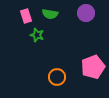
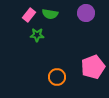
pink rectangle: moved 3 px right, 1 px up; rotated 56 degrees clockwise
green star: rotated 16 degrees counterclockwise
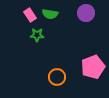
pink rectangle: moved 1 px right; rotated 72 degrees counterclockwise
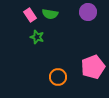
purple circle: moved 2 px right, 1 px up
green star: moved 2 px down; rotated 16 degrees clockwise
orange circle: moved 1 px right
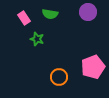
pink rectangle: moved 6 px left, 3 px down
green star: moved 2 px down
orange circle: moved 1 px right
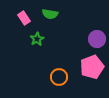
purple circle: moved 9 px right, 27 px down
green star: rotated 24 degrees clockwise
pink pentagon: moved 1 px left
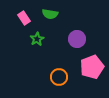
purple circle: moved 20 px left
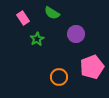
green semicircle: moved 2 px right, 1 px up; rotated 21 degrees clockwise
pink rectangle: moved 1 px left
purple circle: moved 1 px left, 5 px up
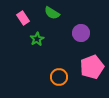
purple circle: moved 5 px right, 1 px up
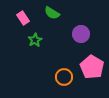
purple circle: moved 1 px down
green star: moved 2 px left, 1 px down
pink pentagon: rotated 20 degrees counterclockwise
orange circle: moved 5 px right
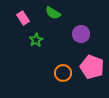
green semicircle: moved 1 px right
green star: moved 1 px right
pink pentagon: rotated 10 degrees counterclockwise
orange circle: moved 1 px left, 4 px up
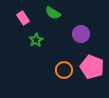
orange circle: moved 1 px right, 3 px up
